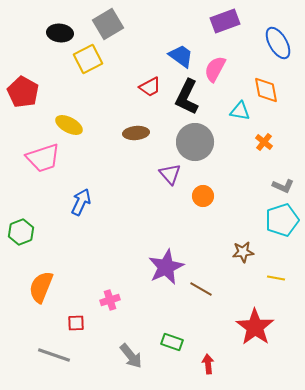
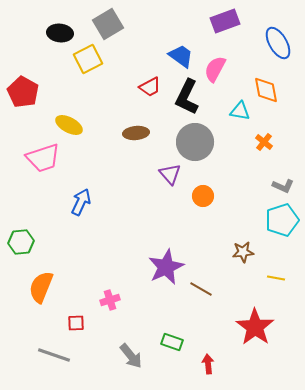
green hexagon: moved 10 px down; rotated 15 degrees clockwise
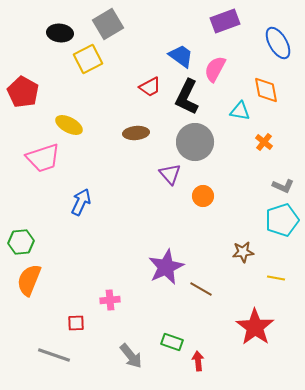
orange semicircle: moved 12 px left, 7 px up
pink cross: rotated 12 degrees clockwise
red arrow: moved 10 px left, 3 px up
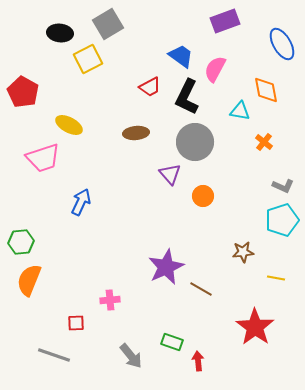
blue ellipse: moved 4 px right, 1 px down
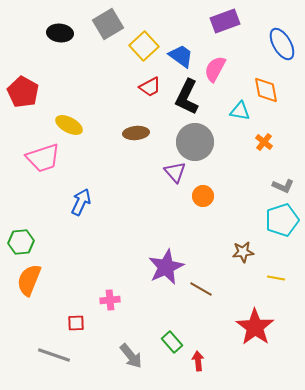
yellow square: moved 56 px right, 13 px up; rotated 16 degrees counterclockwise
purple triangle: moved 5 px right, 2 px up
green rectangle: rotated 30 degrees clockwise
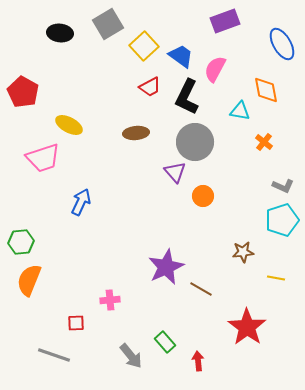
red star: moved 8 px left
green rectangle: moved 7 px left
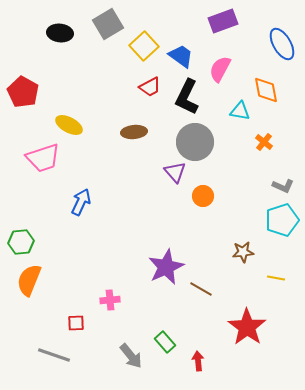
purple rectangle: moved 2 px left
pink semicircle: moved 5 px right
brown ellipse: moved 2 px left, 1 px up
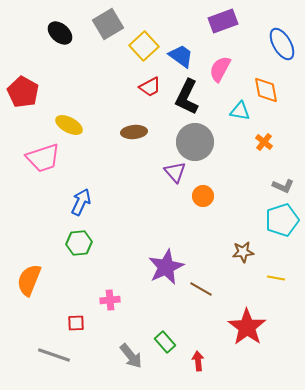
black ellipse: rotated 35 degrees clockwise
green hexagon: moved 58 px right, 1 px down
